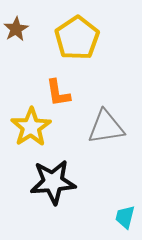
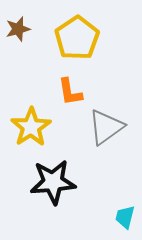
brown star: moved 2 px right; rotated 15 degrees clockwise
orange L-shape: moved 12 px right, 1 px up
gray triangle: rotated 27 degrees counterclockwise
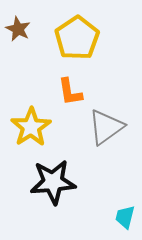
brown star: rotated 30 degrees counterclockwise
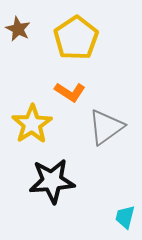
yellow pentagon: moved 1 px left
orange L-shape: rotated 48 degrees counterclockwise
yellow star: moved 1 px right, 3 px up
black star: moved 1 px left, 1 px up
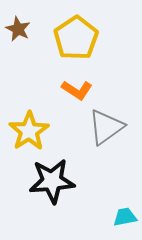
orange L-shape: moved 7 px right, 2 px up
yellow star: moved 3 px left, 7 px down
cyan trapezoid: rotated 65 degrees clockwise
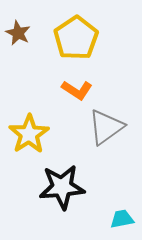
brown star: moved 4 px down
yellow star: moved 3 px down
black star: moved 10 px right, 6 px down
cyan trapezoid: moved 3 px left, 2 px down
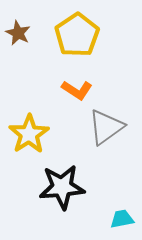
yellow pentagon: moved 1 px right, 3 px up
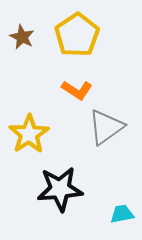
brown star: moved 4 px right, 4 px down
black star: moved 2 px left, 2 px down
cyan trapezoid: moved 5 px up
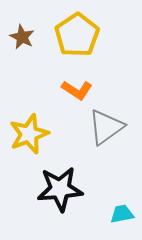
yellow star: rotated 12 degrees clockwise
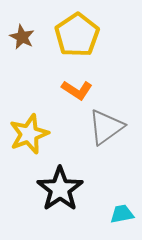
black star: rotated 30 degrees counterclockwise
